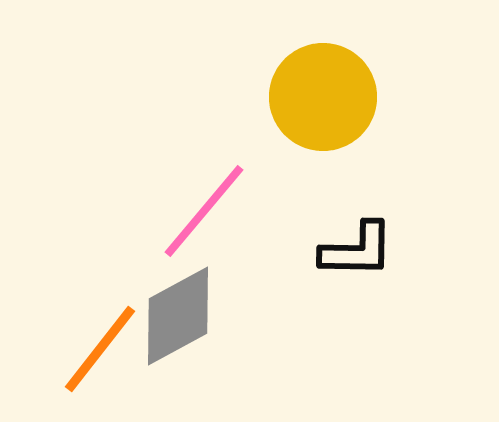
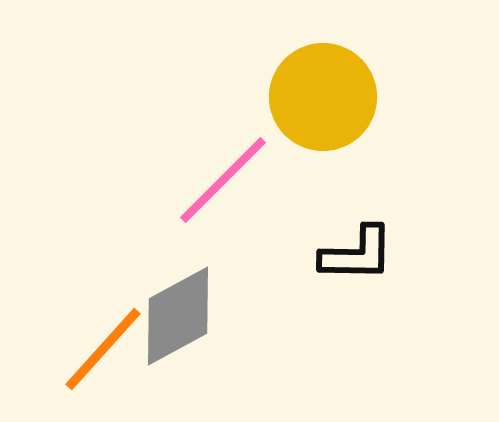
pink line: moved 19 px right, 31 px up; rotated 5 degrees clockwise
black L-shape: moved 4 px down
orange line: moved 3 px right; rotated 4 degrees clockwise
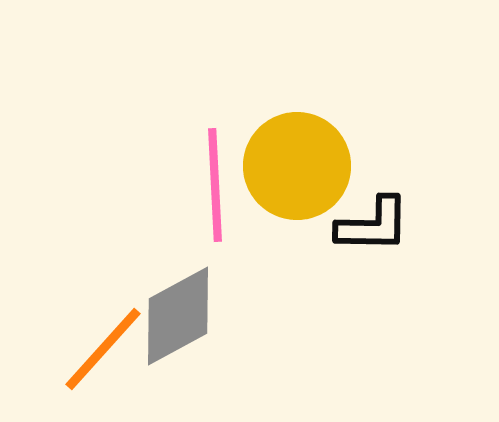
yellow circle: moved 26 px left, 69 px down
pink line: moved 8 px left, 5 px down; rotated 48 degrees counterclockwise
black L-shape: moved 16 px right, 29 px up
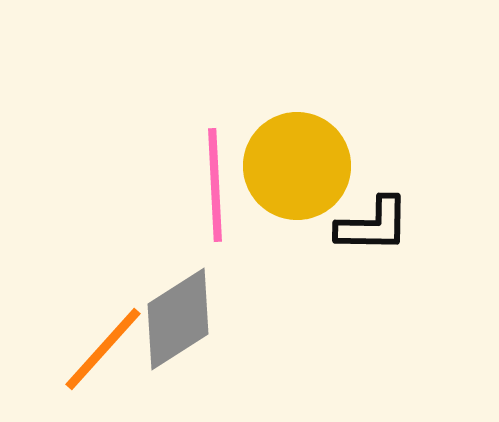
gray diamond: moved 3 px down; rotated 4 degrees counterclockwise
